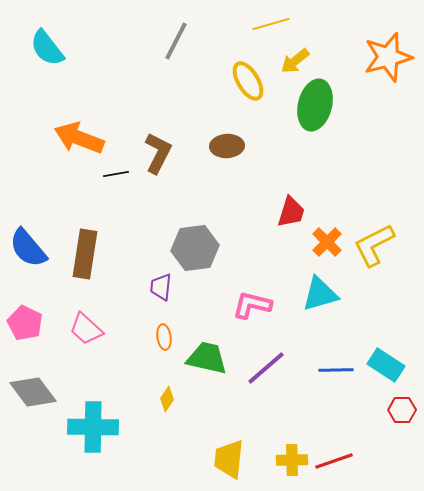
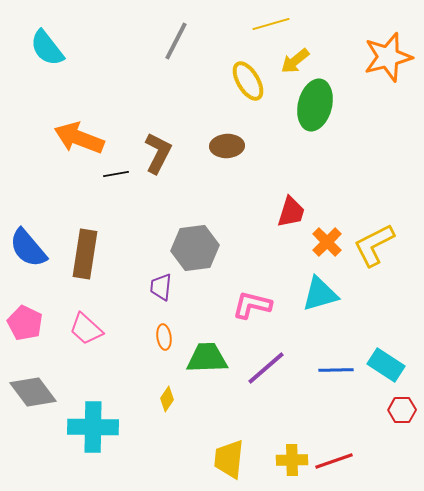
green trapezoid: rotated 15 degrees counterclockwise
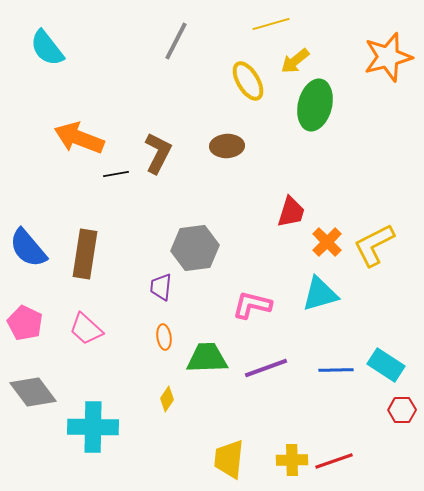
purple line: rotated 21 degrees clockwise
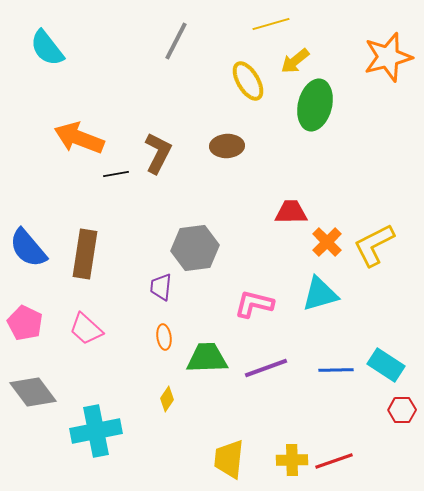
red trapezoid: rotated 108 degrees counterclockwise
pink L-shape: moved 2 px right, 1 px up
cyan cross: moved 3 px right, 4 px down; rotated 12 degrees counterclockwise
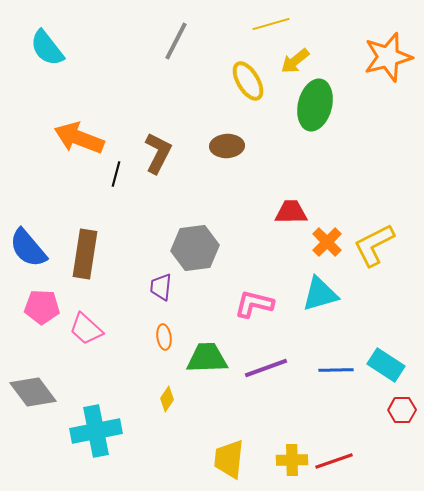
black line: rotated 65 degrees counterclockwise
pink pentagon: moved 17 px right, 16 px up; rotated 24 degrees counterclockwise
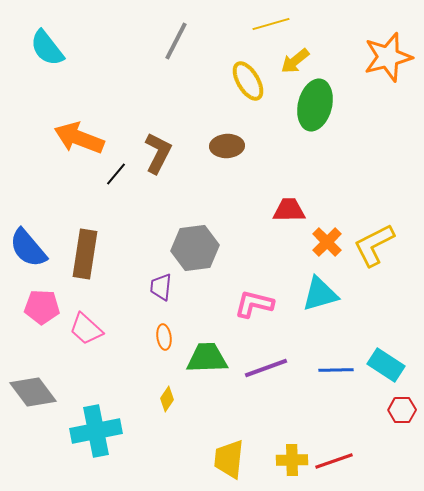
black line: rotated 25 degrees clockwise
red trapezoid: moved 2 px left, 2 px up
